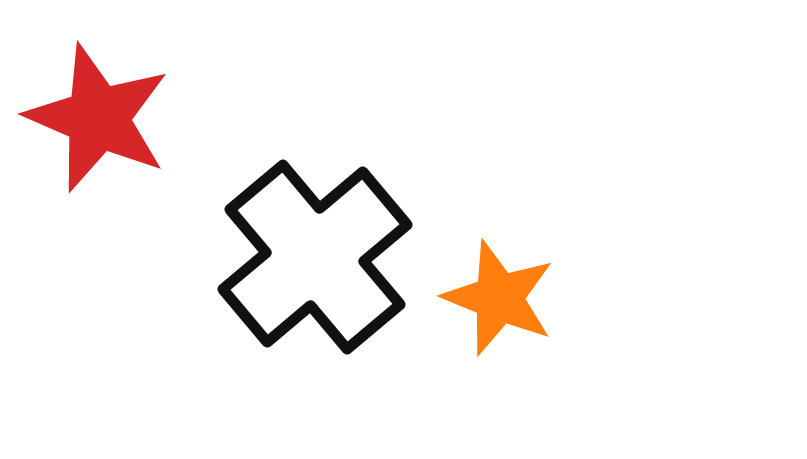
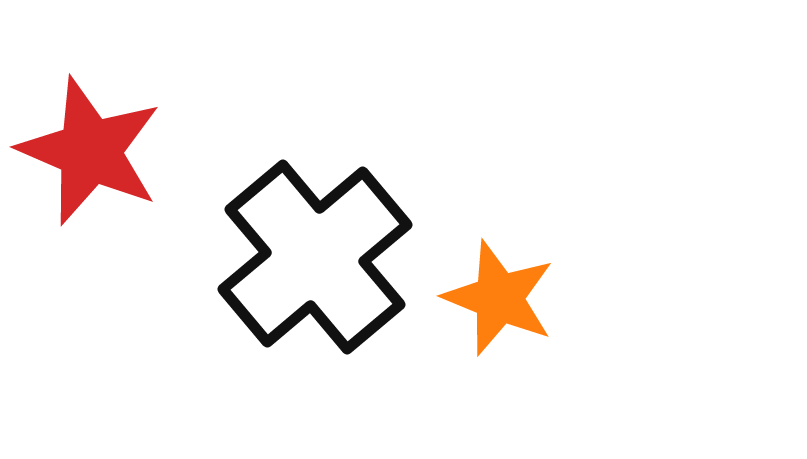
red star: moved 8 px left, 33 px down
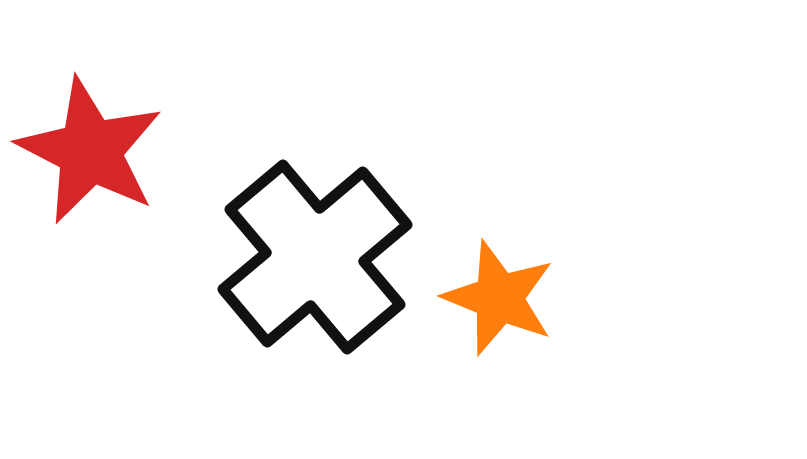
red star: rotated 4 degrees clockwise
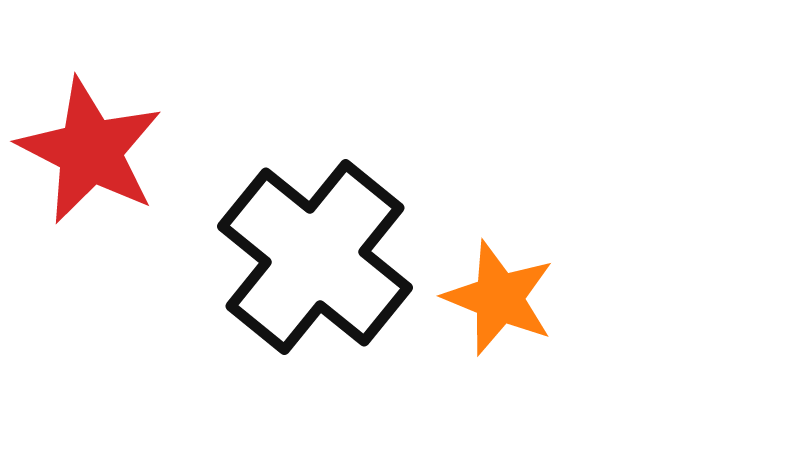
black cross: rotated 11 degrees counterclockwise
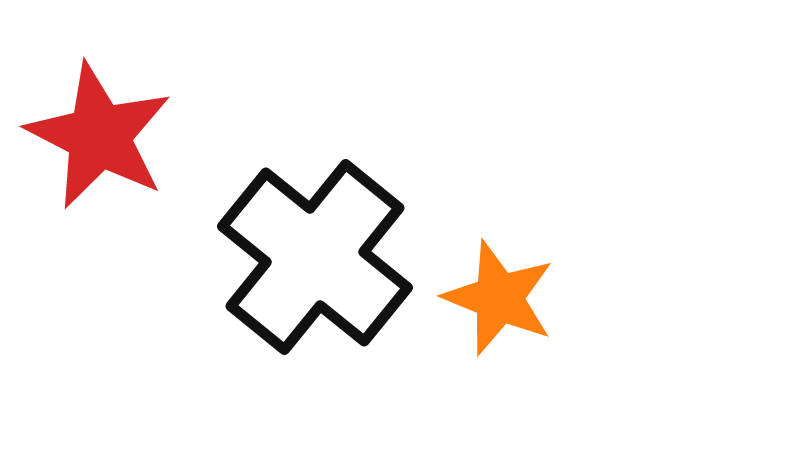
red star: moved 9 px right, 15 px up
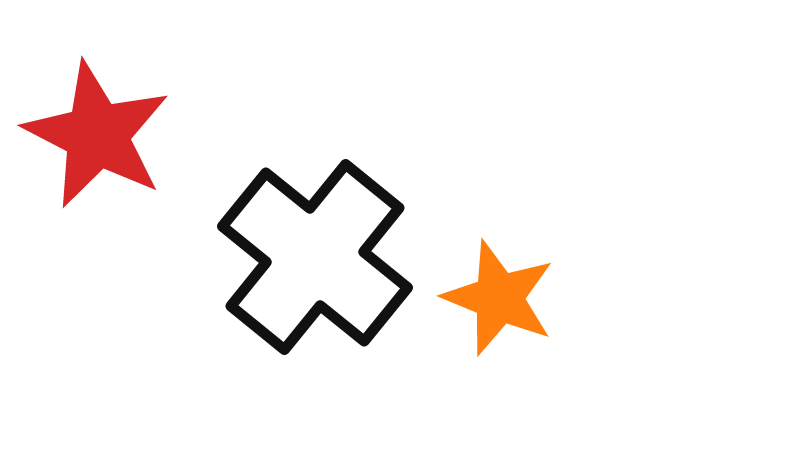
red star: moved 2 px left, 1 px up
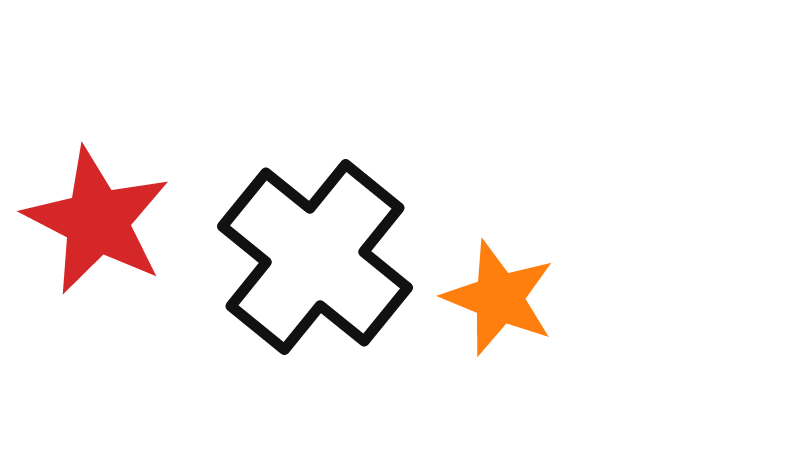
red star: moved 86 px down
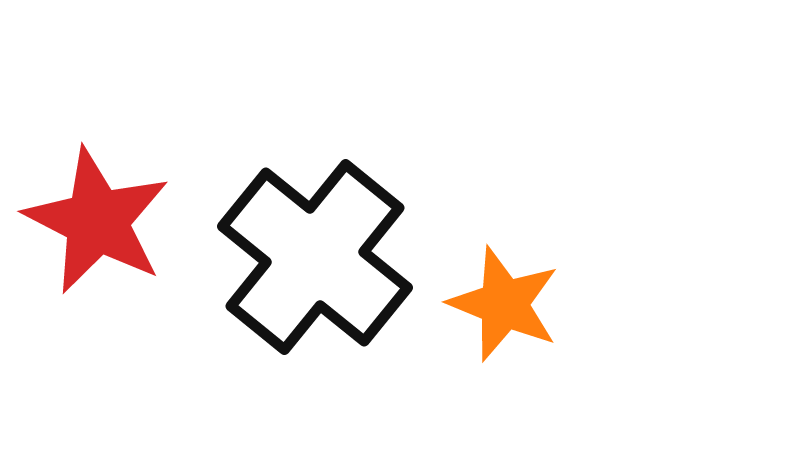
orange star: moved 5 px right, 6 px down
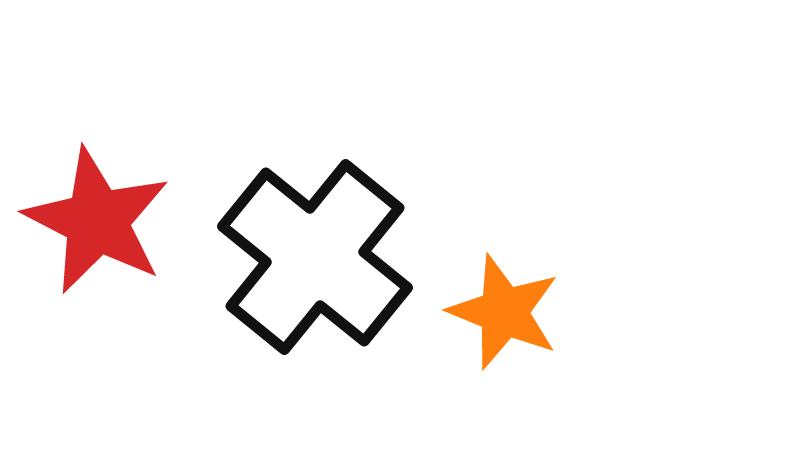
orange star: moved 8 px down
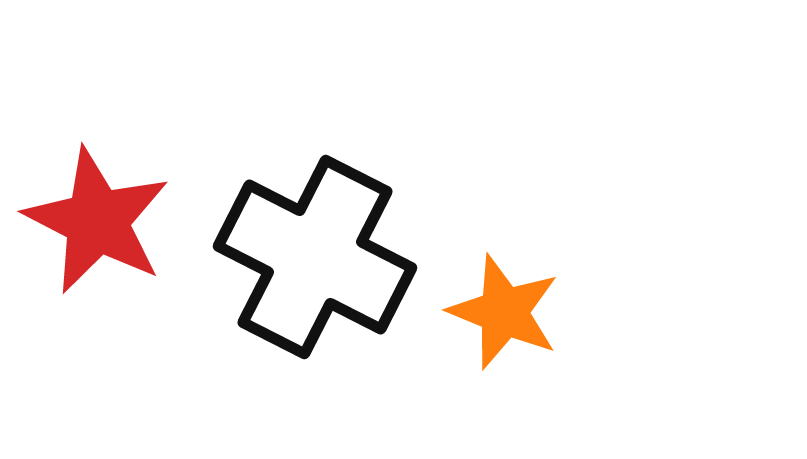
black cross: rotated 12 degrees counterclockwise
